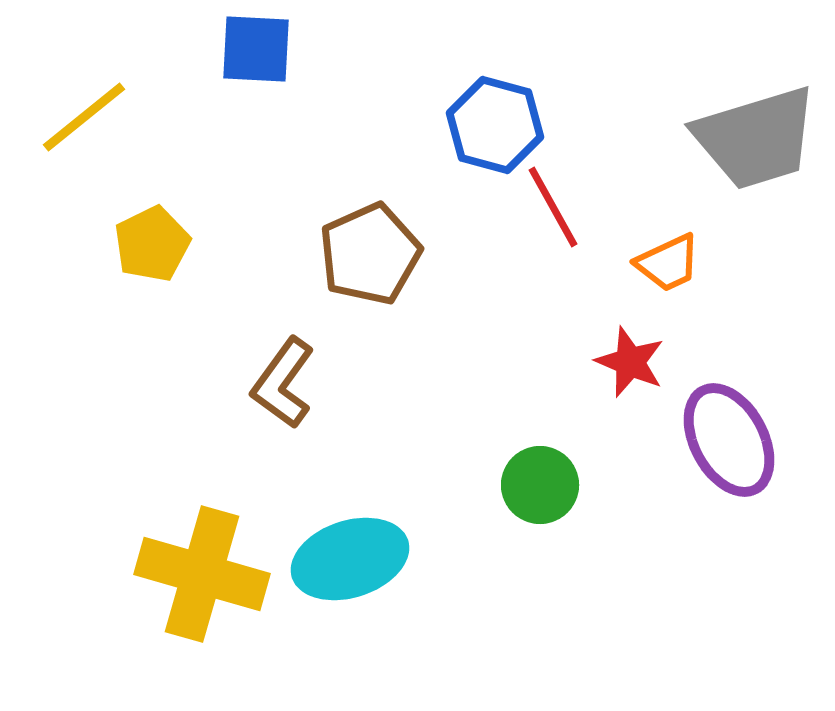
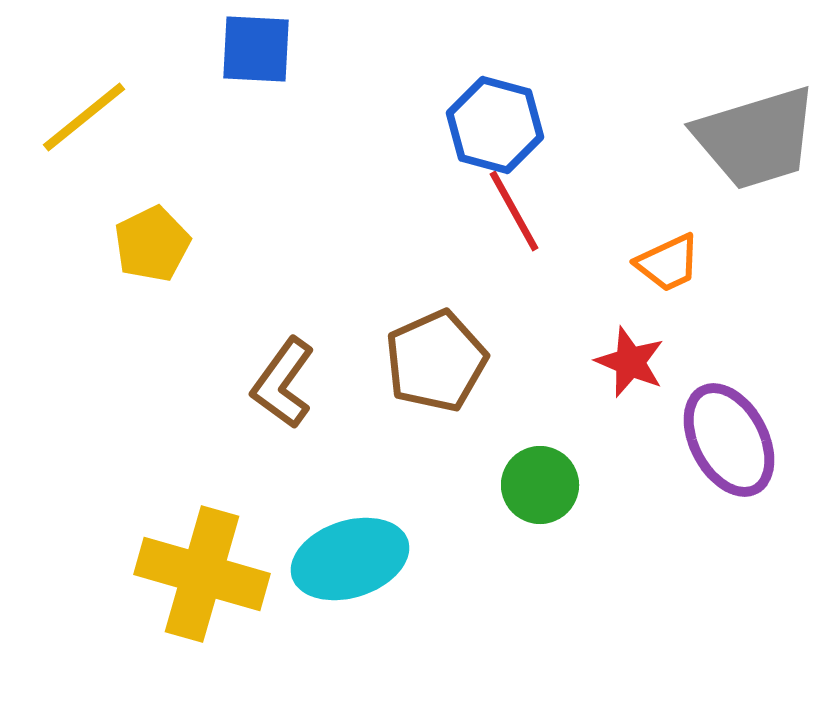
red line: moved 39 px left, 4 px down
brown pentagon: moved 66 px right, 107 px down
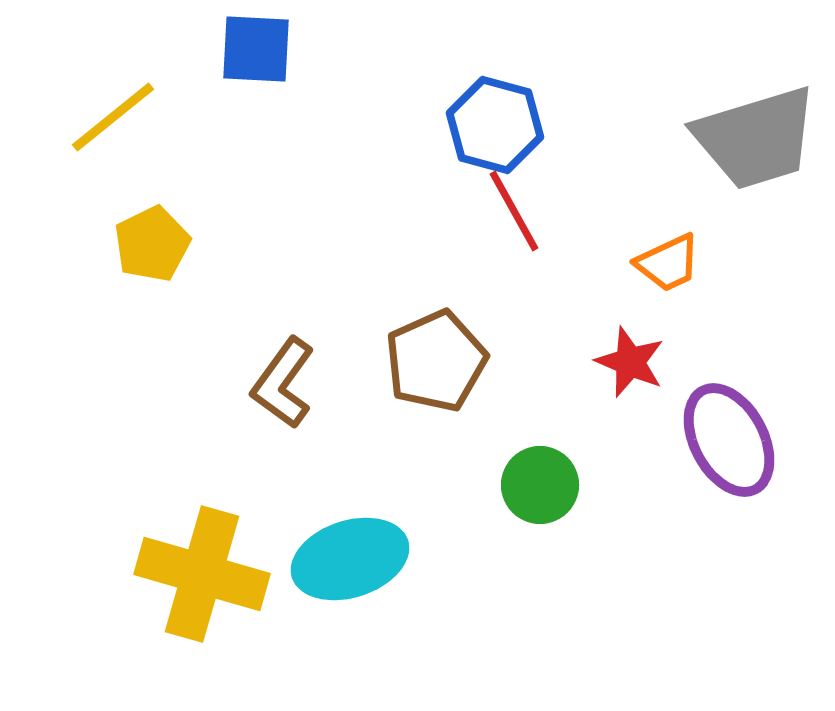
yellow line: moved 29 px right
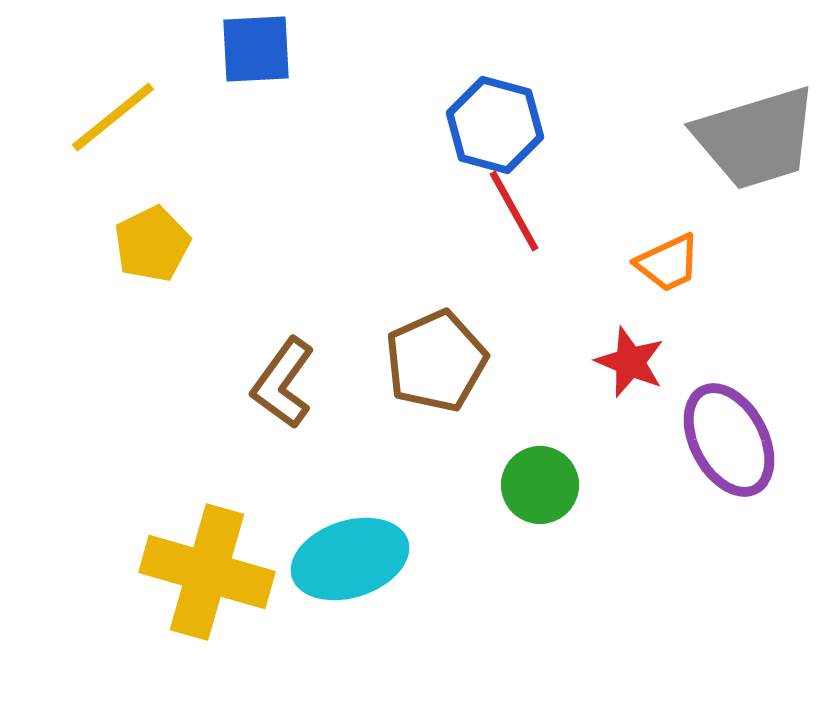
blue square: rotated 6 degrees counterclockwise
yellow cross: moved 5 px right, 2 px up
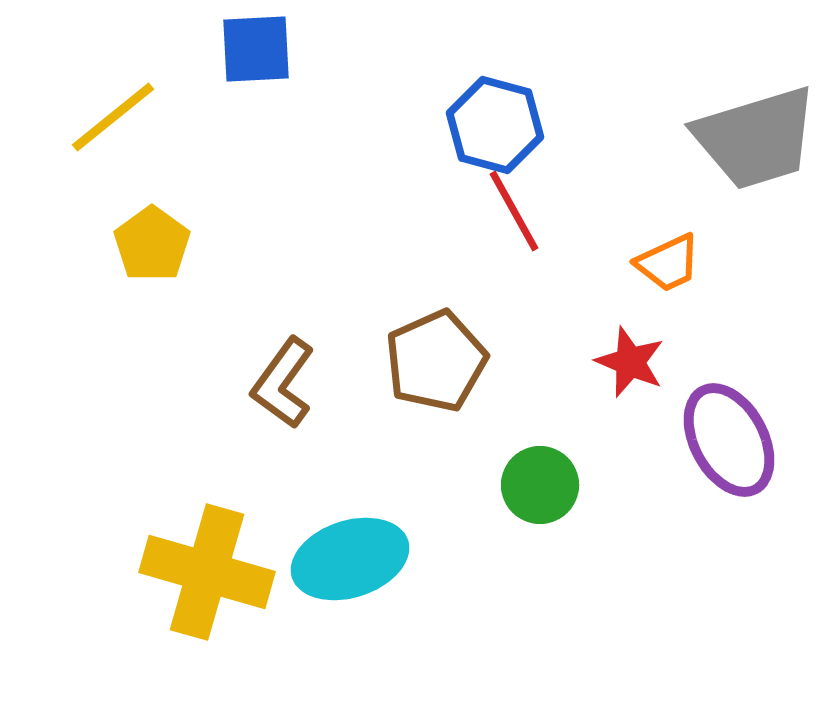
yellow pentagon: rotated 10 degrees counterclockwise
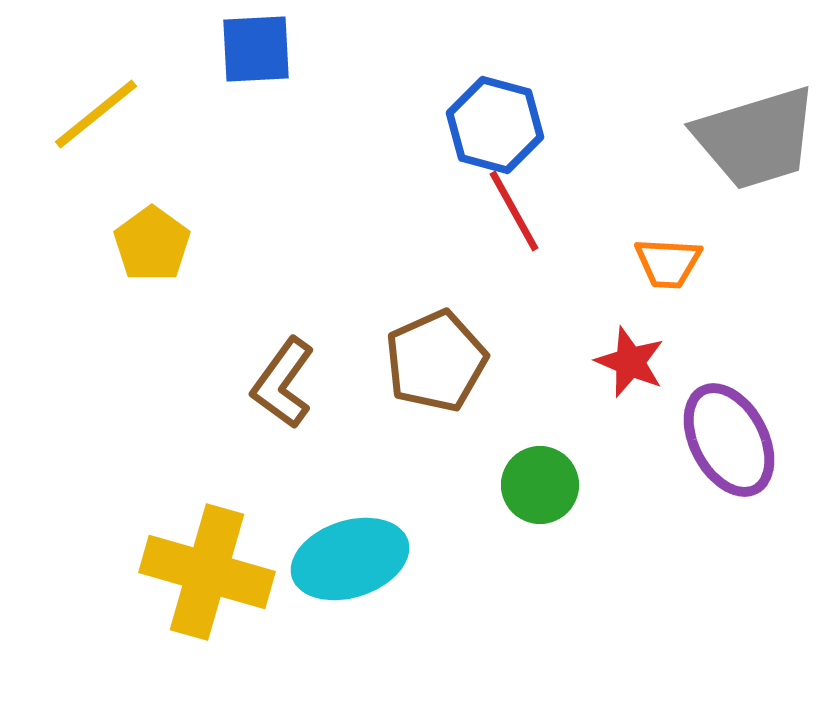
yellow line: moved 17 px left, 3 px up
orange trapezoid: rotated 28 degrees clockwise
